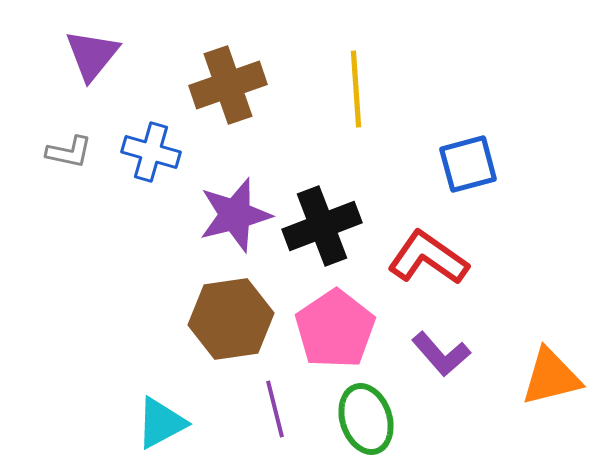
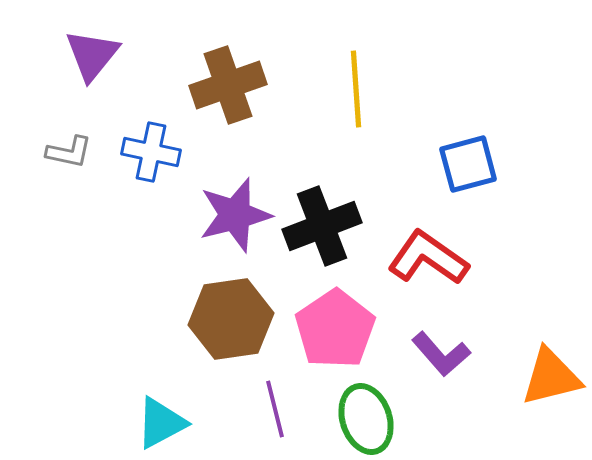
blue cross: rotated 4 degrees counterclockwise
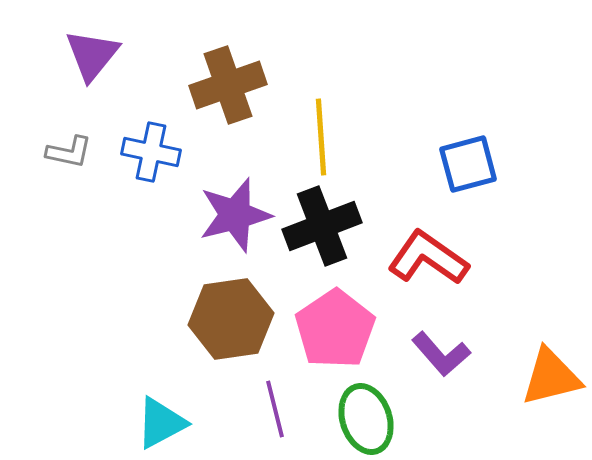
yellow line: moved 35 px left, 48 px down
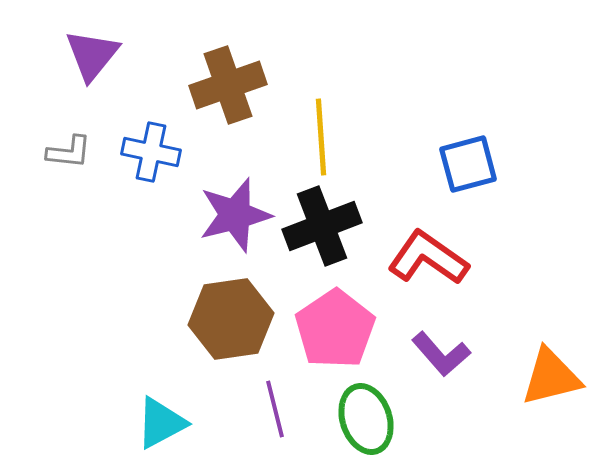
gray L-shape: rotated 6 degrees counterclockwise
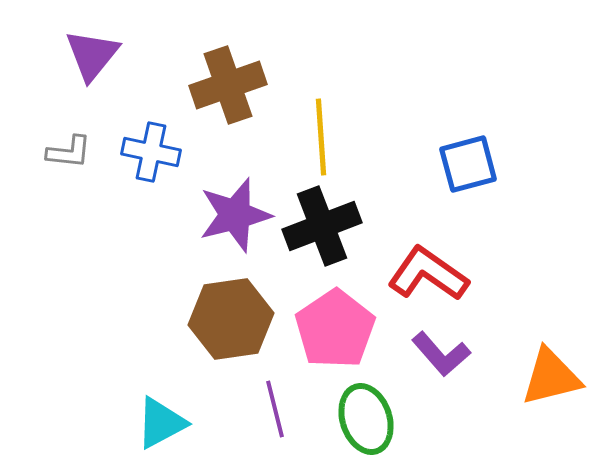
red L-shape: moved 16 px down
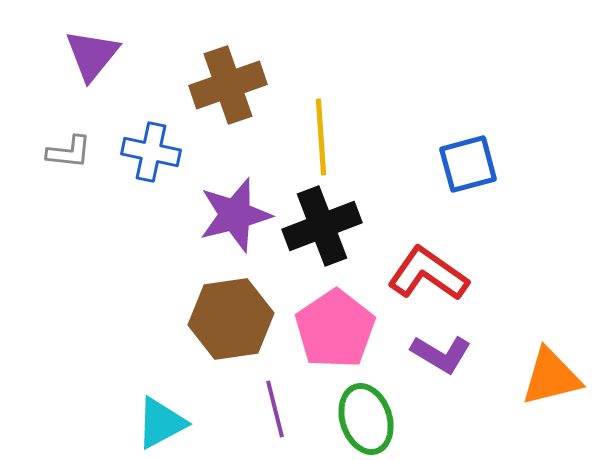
purple L-shape: rotated 18 degrees counterclockwise
